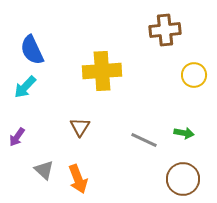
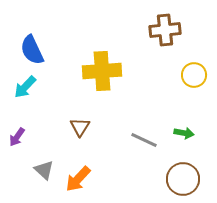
orange arrow: rotated 64 degrees clockwise
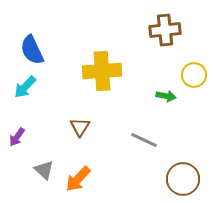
green arrow: moved 18 px left, 37 px up
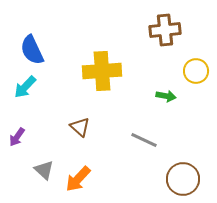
yellow circle: moved 2 px right, 4 px up
brown triangle: rotated 20 degrees counterclockwise
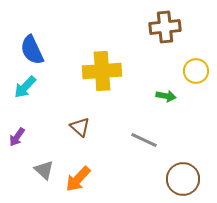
brown cross: moved 3 px up
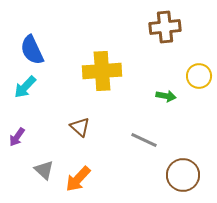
yellow circle: moved 3 px right, 5 px down
brown circle: moved 4 px up
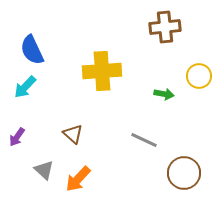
green arrow: moved 2 px left, 2 px up
brown triangle: moved 7 px left, 7 px down
brown circle: moved 1 px right, 2 px up
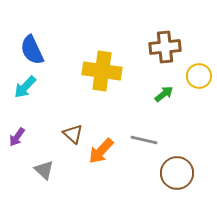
brown cross: moved 20 px down
yellow cross: rotated 12 degrees clockwise
green arrow: rotated 48 degrees counterclockwise
gray line: rotated 12 degrees counterclockwise
brown circle: moved 7 px left
orange arrow: moved 23 px right, 28 px up
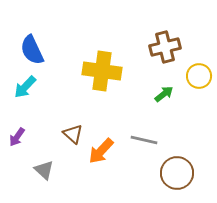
brown cross: rotated 8 degrees counterclockwise
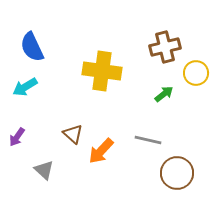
blue semicircle: moved 3 px up
yellow circle: moved 3 px left, 3 px up
cyan arrow: rotated 15 degrees clockwise
gray line: moved 4 px right
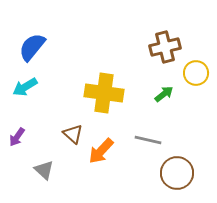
blue semicircle: rotated 64 degrees clockwise
yellow cross: moved 2 px right, 22 px down
